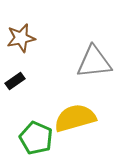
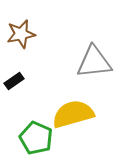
brown star: moved 4 px up
black rectangle: moved 1 px left
yellow semicircle: moved 2 px left, 4 px up
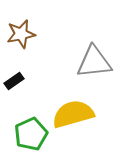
green pentagon: moved 5 px left, 4 px up; rotated 24 degrees clockwise
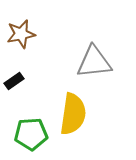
yellow semicircle: rotated 114 degrees clockwise
green pentagon: rotated 20 degrees clockwise
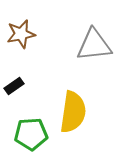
gray triangle: moved 17 px up
black rectangle: moved 5 px down
yellow semicircle: moved 2 px up
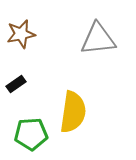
gray triangle: moved 4 px right, 6 px up
black rectangle: moved 2 px right, 2 px up
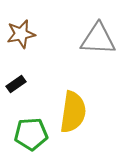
gray triangle: rotated 9 degrees clockwise
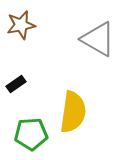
brown star: moved 9 px up
gray triangle: rotated 27 degrees clockwise
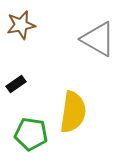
green pentagon: rotated 12 degrees clockwise
